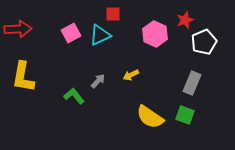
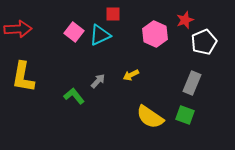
pink square: moved 3 px right, 1 px up; rotated 24 degrees counterclockwise
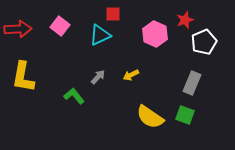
pink square: moved 14 px left, 6 px up
gray arrow: moved 4 px up
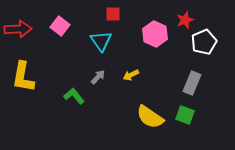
cyan triangle: moved 1 px right, 6 px down; rotated 40 degrees counterclockwise
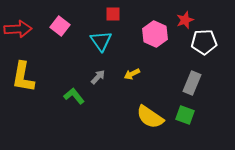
white pentagon: rotated 20 degrees clockwise
yellow arrow: moved 1 px right, 1 px up
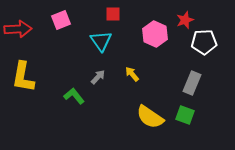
pink square: moved 1 px right, 6 px up; rotated 30 degrees clockwise
yellow arrow: rotated 77 degrees clockwise
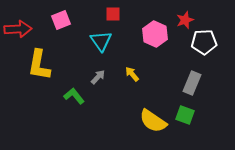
yellow L-shape: moved 16 px right, 12 px up
yellow semicircle: moved 3 px right, 4 px down
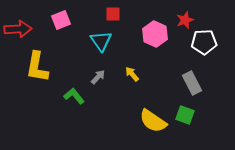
yellow L-shape: moved 2 px left, 2 px down
gray rectangle: rotated 50 degrees counterclockwise
